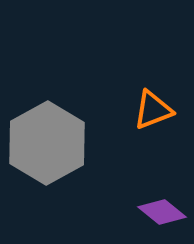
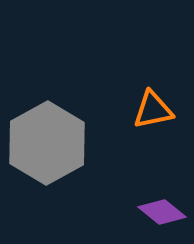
orange triangle: rotated 9 degrees clockwise
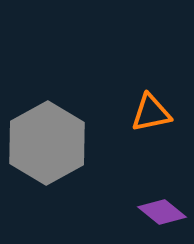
orange triangle: moved 2 px left, 3 px down
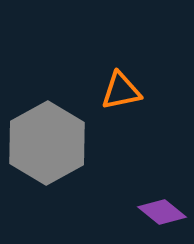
orange triangle: moved 30 px left, 22 px up
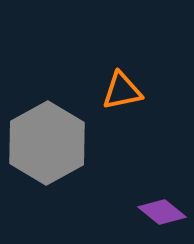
orange triangle: moved 1 px right
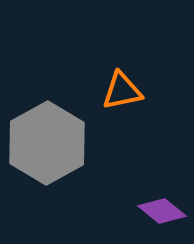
purple diamond: moved 1 px up
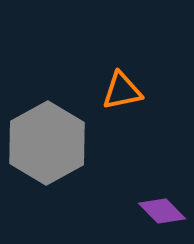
purple diamond: rotated 6 degrees clockwise
